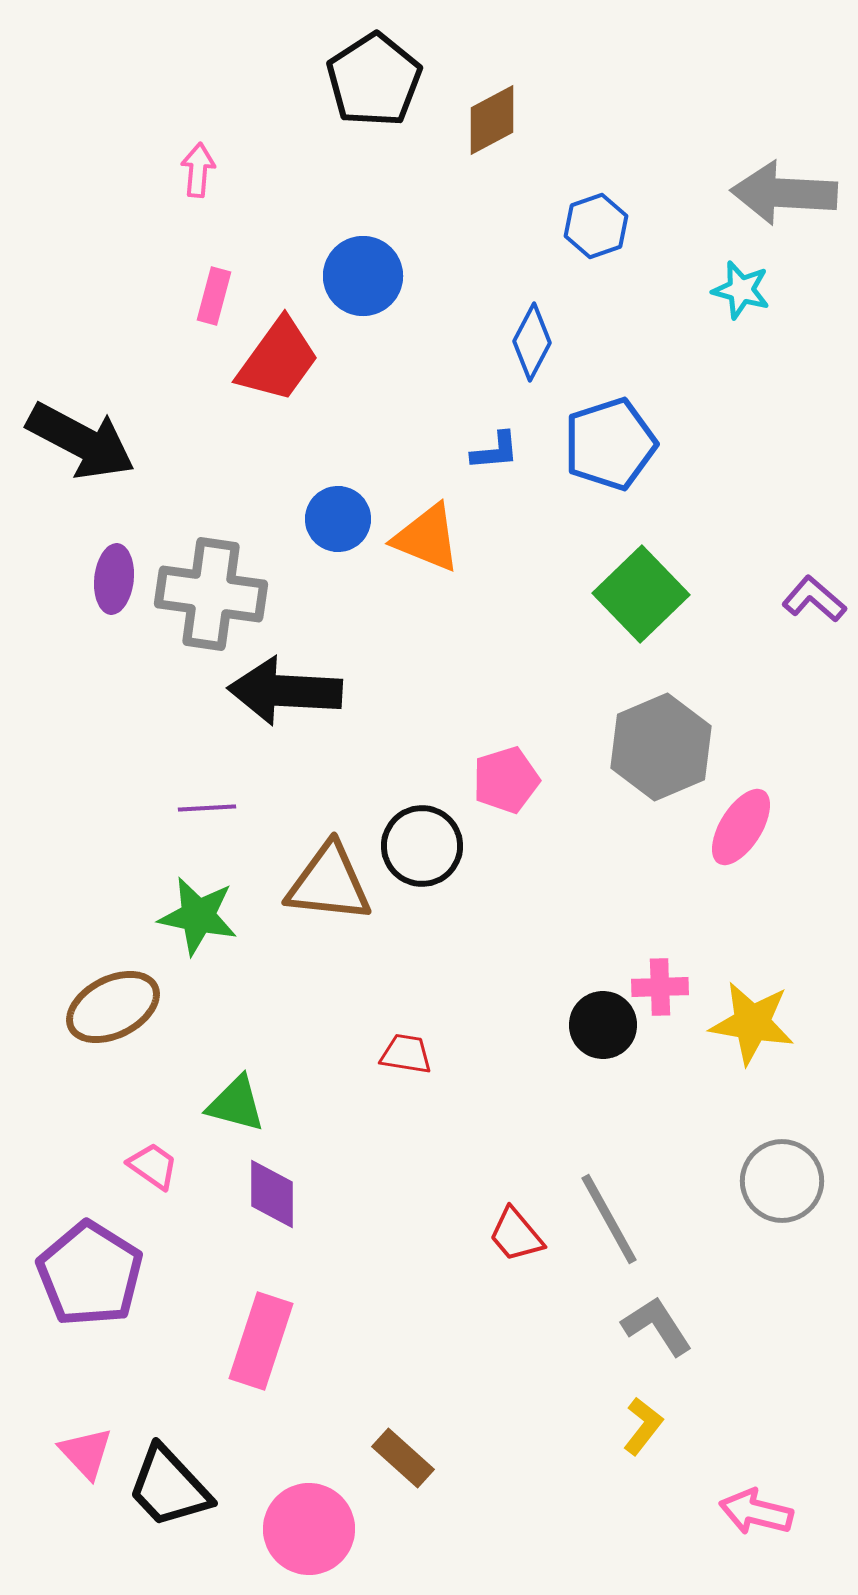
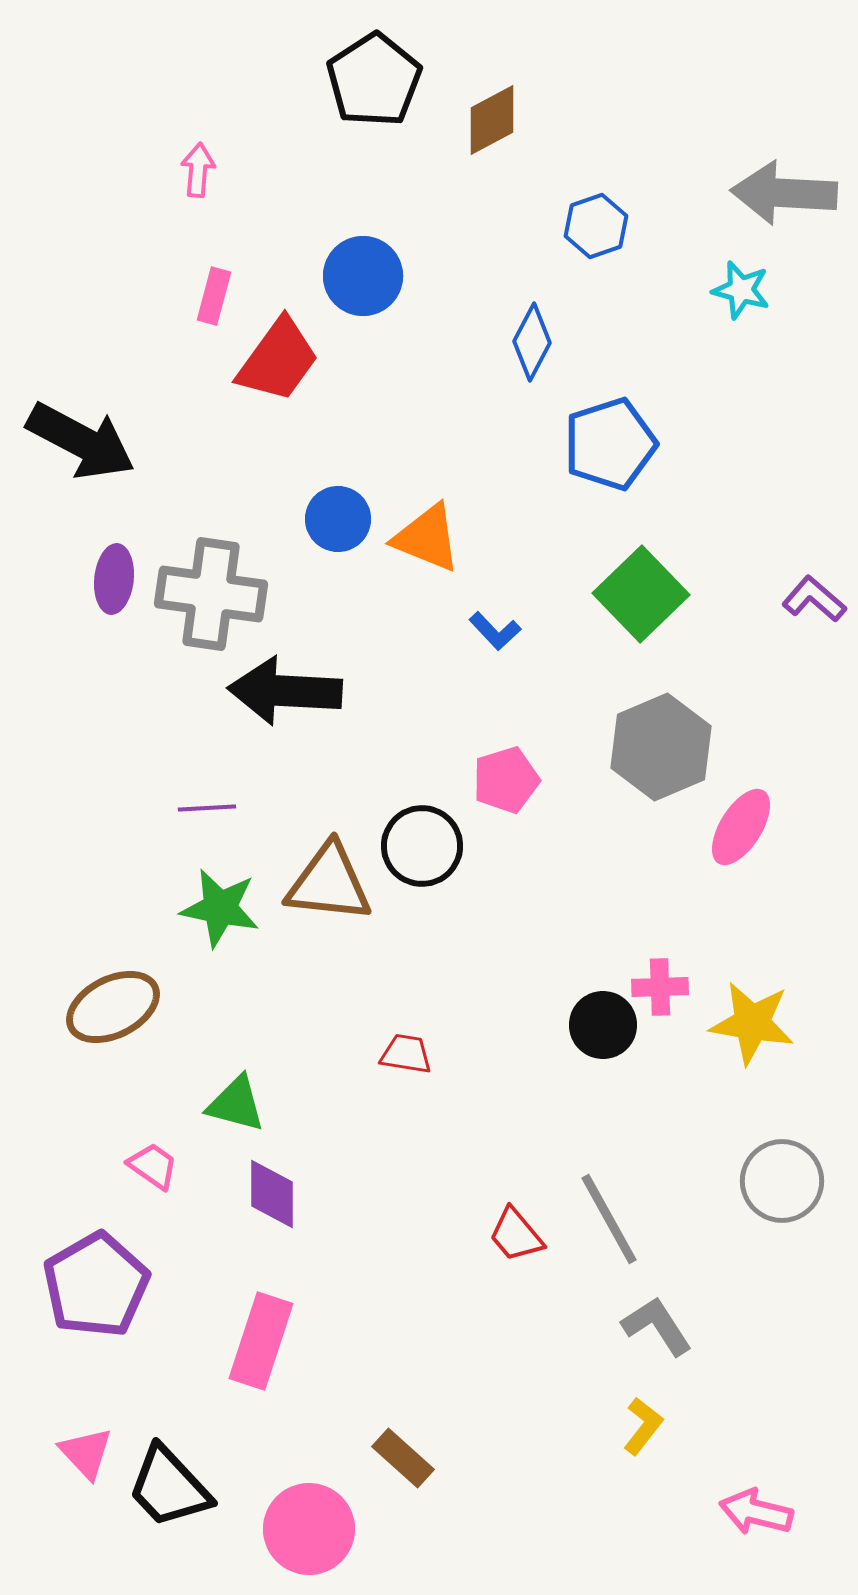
blue L-shape at (495, 451): moved 180 px down; rotated 52 degrees clockwise
green star at (198, 916): moved 22 px right, 8 px up
purple pentagon at (90, 1274): moved 6 px right, 11 px down; rotated 10 degrees clockwise
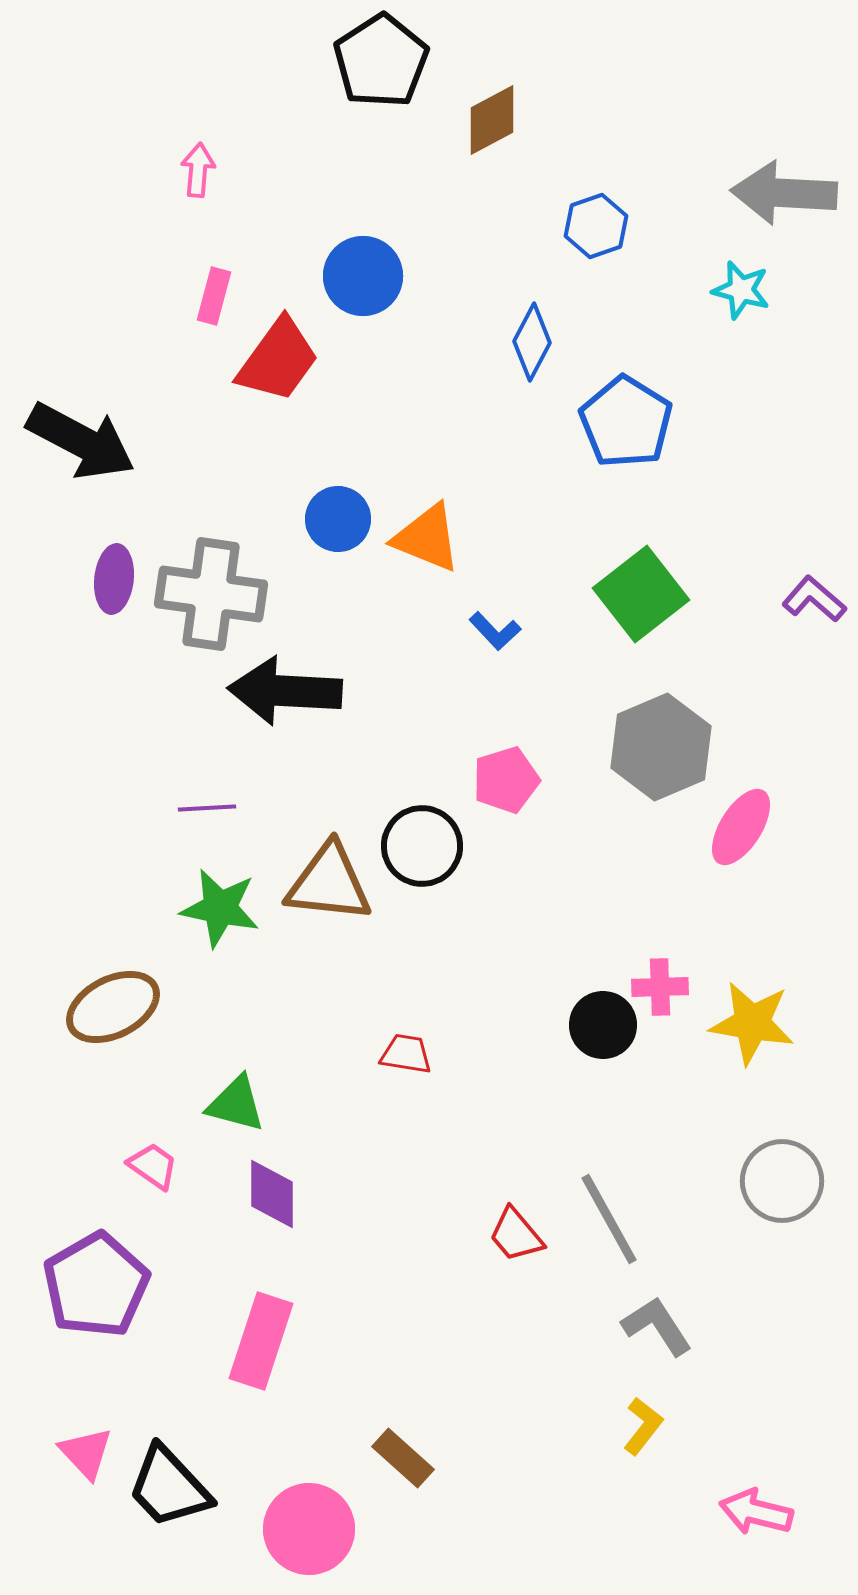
black pentagon at (374, 80): moved 7 px right, 19 px up
blue pentagon at (610, 444): moved 16 px right, 22 px up; rotated 22 degrees counterclockwise
green square at (641, 594): rotated 6 degrees clockwise
